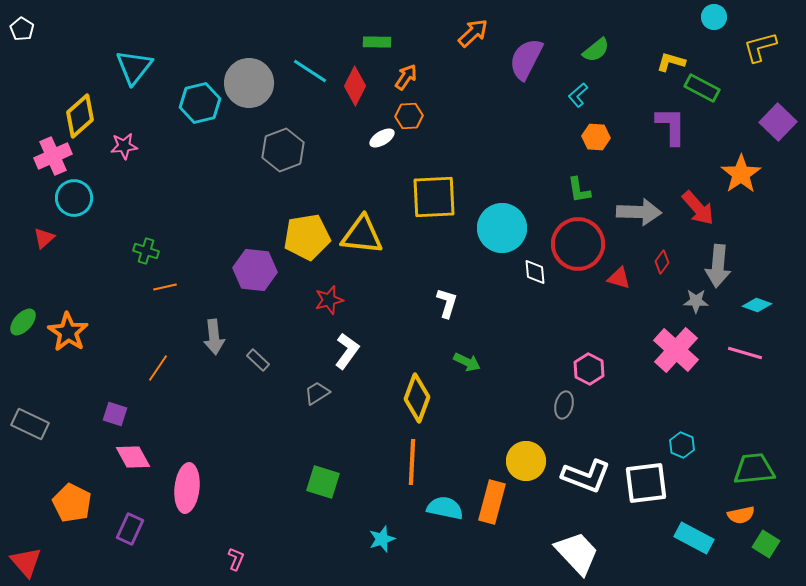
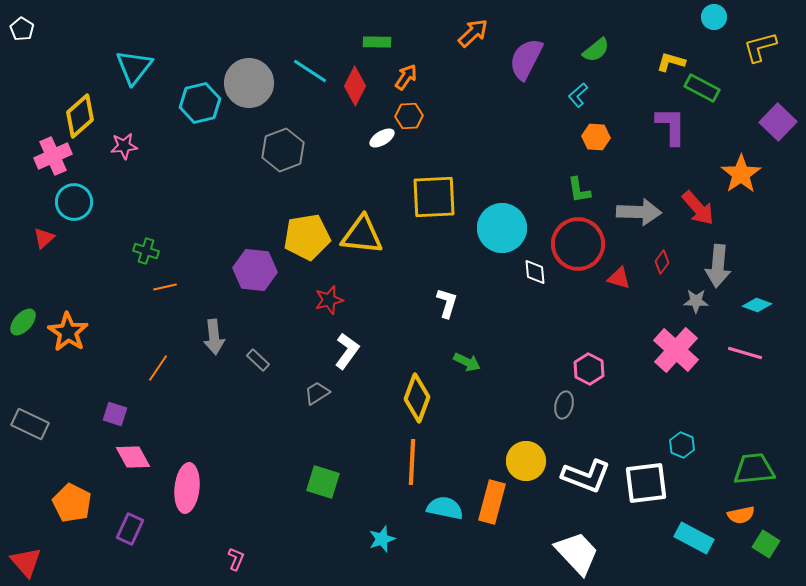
cyan circle at (74, 198): moved 4 px down
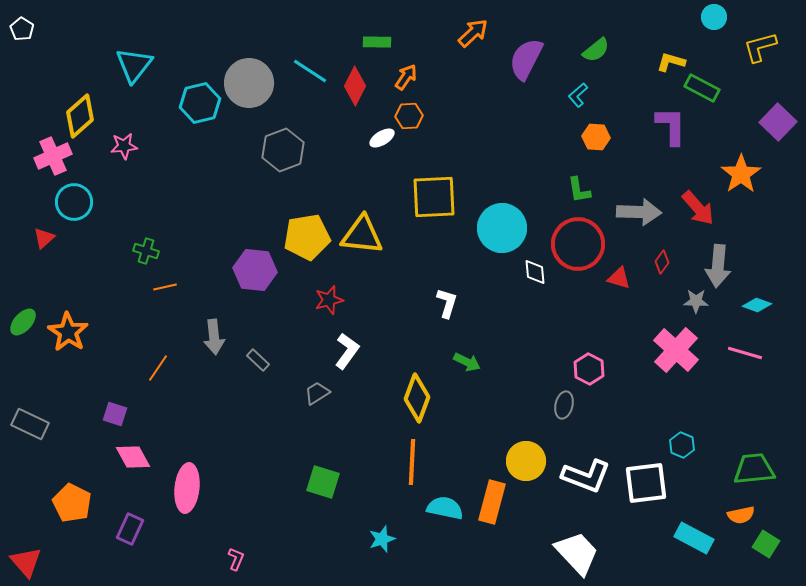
cyan triangle at (134, 67): moved 2 px up
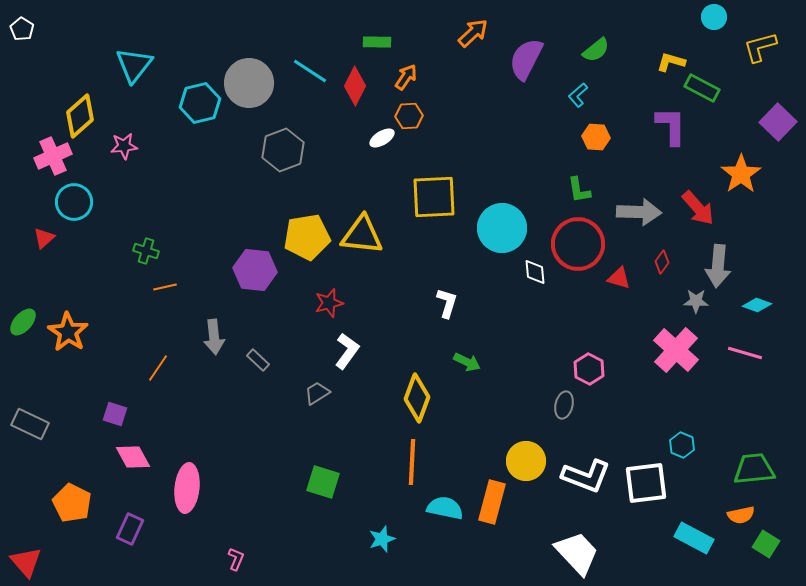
red star at (329, 300): moved 3 px down
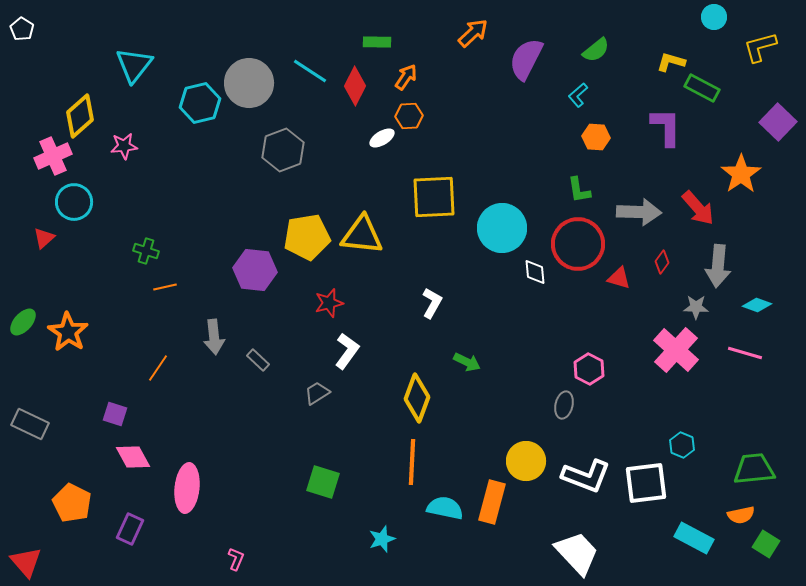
purple L-shape at (671, 126): moved 5 px left, 1 px down
gray star at (696, 301): moved 6 px down
white L-shape at (447, 303): moved 15 px left; rotated 12 degrees clockwise
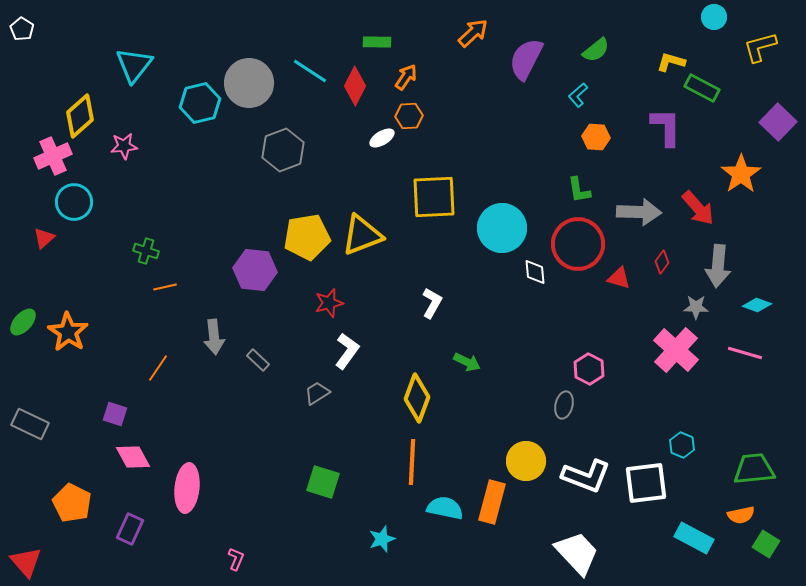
yellow triangle at (362, 235): rotated 27 degrees counterclockwise
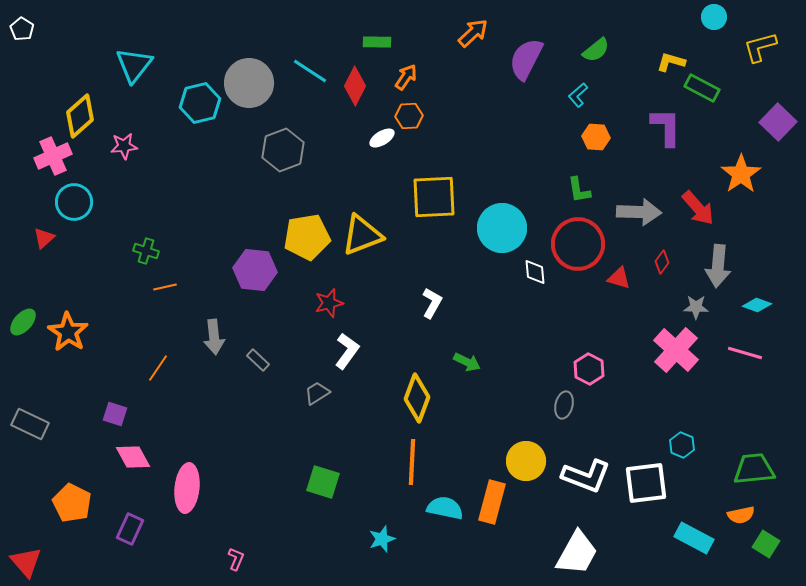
white trapezoid at (577, 553): rotated 72 degrees clockwise
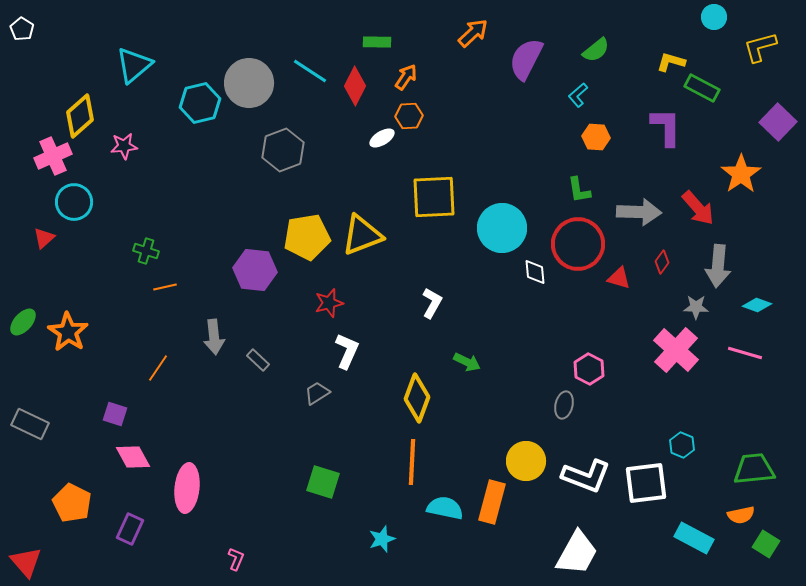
cyan triangle at (134, 65): rotated 12 degrees clockwise
white L-shape at (347, 351): rotated 12 degrees counterclockwise
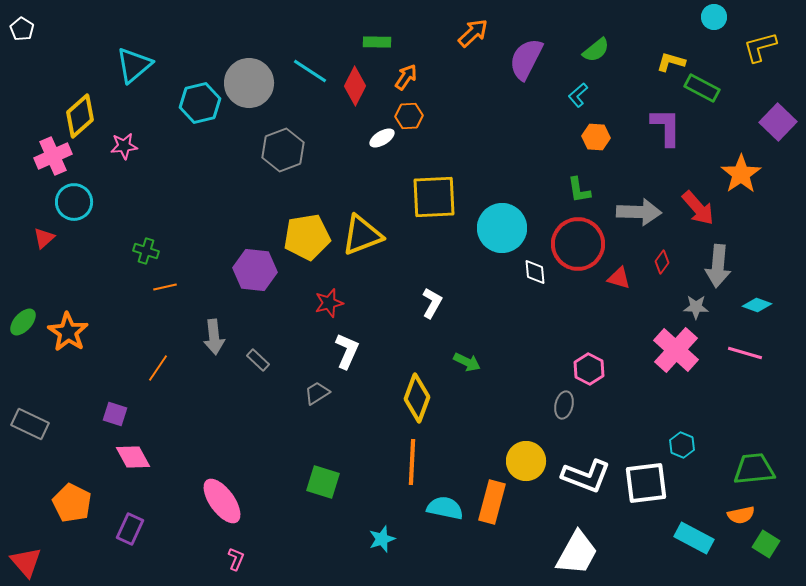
pink ellipse at (187, 488): moved 35 px right, 13 px down; rotated 42 degrees counterclockwise
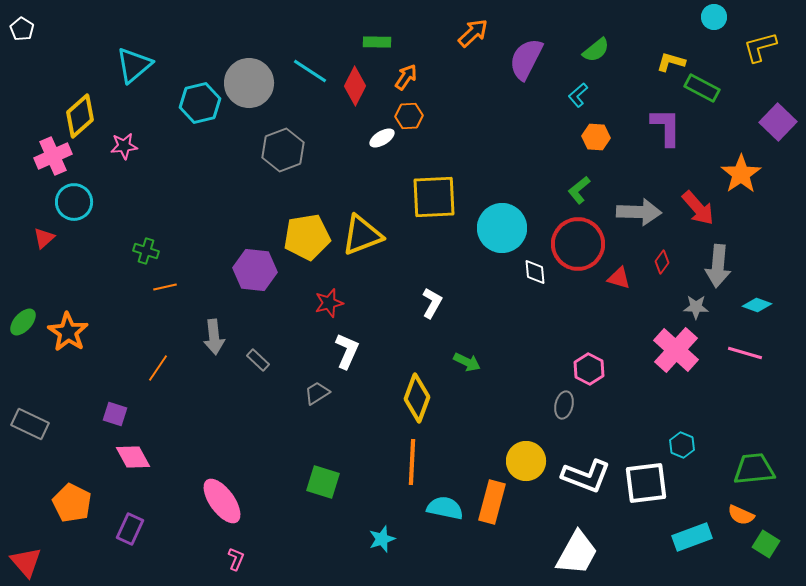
green L-shape at (579, 190): rotated 60 degrees clockwise
orange semicircle at (741, 515): rotated 36 degrees clockwise
cyan rectangle at (694, 538): moved 2 px left, 1 px up; rotated 48 degrees counterclockwise
